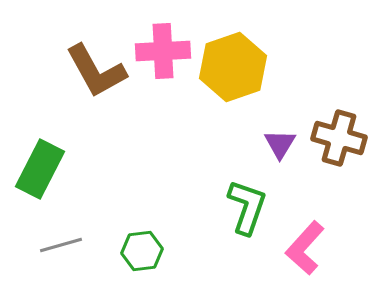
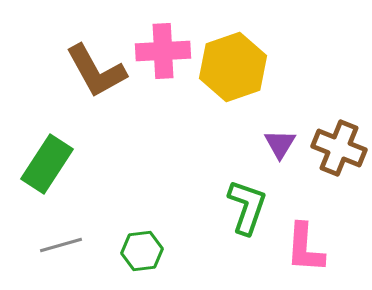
brown cross: moved 10 px down; rotated 6 degrees clockwise
green rectangle: moved 7 px right, 5 px up; rotated 6 degrees clockwise
pink L-shape: rotated 38 degrees counterclockwise
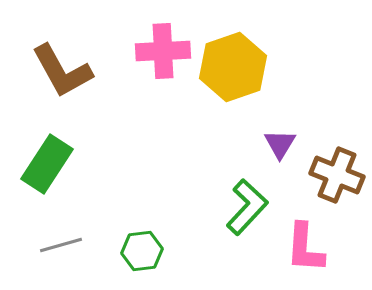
brown L-shape: moved 34 px left
brown cross: moved 2 px left, 27 px down
green L-shape: rotated 24 degrees clockwise
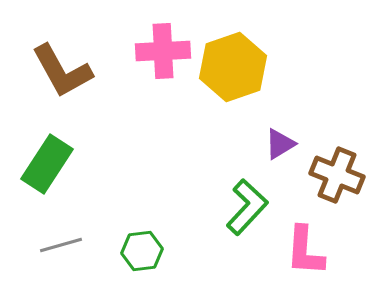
purple triangle: rotated 28 degrees clockwise
pink L-shape: moved 3 px down
